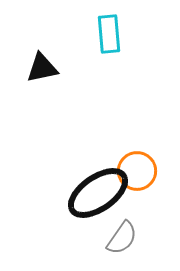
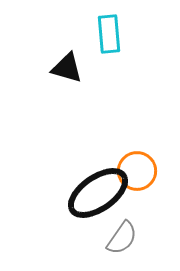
black triangle: moved 25 px right; rotated 28 degrees clockwise
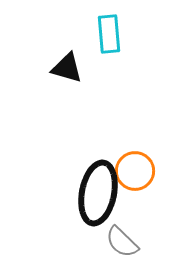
orange circle: moved 2 px left
black ellipse: rotated 44 degrees counterclockwise
gray semicircle: moved 4 px down; rotated 99 degrees clockwise
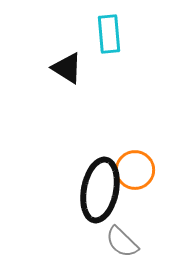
black triangle: rotated 16 degrees clockwise
orange circle: moved 1 px up
black ellipse: moved 2 px right, 3 px up
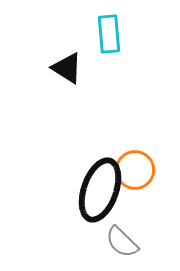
black ellipse: rotated 8 degrees clockwise
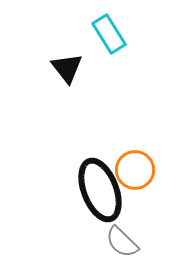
cyan rectangle: rotated 27 degrees counterclockwise
black triangle: rotated 20 degrees clockwise
black ellipse: rotated 40 degrees counterclockwise
